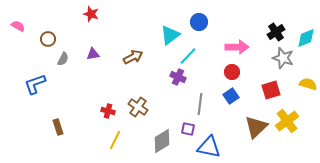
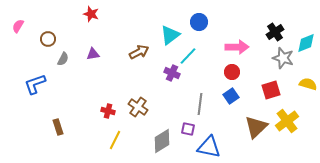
pink semicircle: rotated 88 degrees counterclockwise
black cross: moved 1 px left
cyan diamond: moved 5 px down
brown arrow: moved 6 px right, 5 px up
purple cross: moved 6 px left, 4 px up
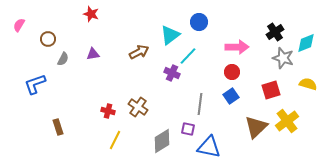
pink semicircle: moved 1 px right, 1 px up
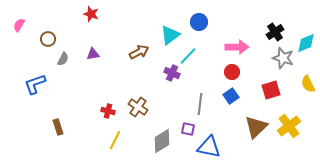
yellow semicircle: rotated 132 degrees counterclockwise
yellow cross: moved 2 px right, 5 px down
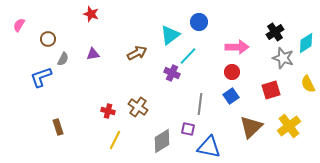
cyan diamond: rotated 10 degrees counterclockwise
brown arrow: moved 2 px left, 1 px down
blue L-shape: moved 6 px right, 7 px up
brown triangle: moved 5 px left
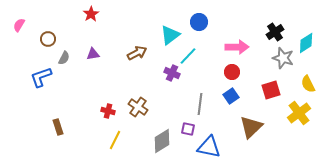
red star: rotated 21 degrees clockwise
gray semicircle: moved 1 px right, 1 px up
yellow cross: moved 10 px right, 13 px up
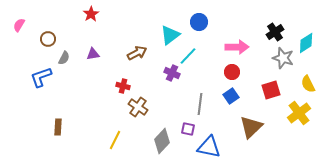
red cross: moved 15 px right, 25 px up
brown rectangle: rotated 21 degrees clockwise
gray diamond: rotated 15 degrees counterclockwise
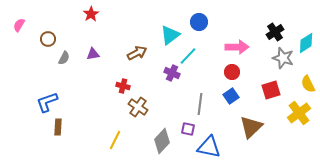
blue L-shape: moved 6 px right, 25 px down
